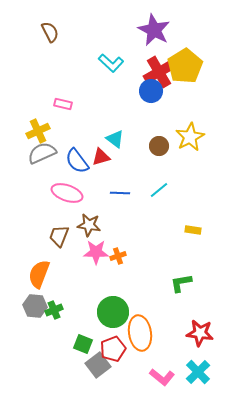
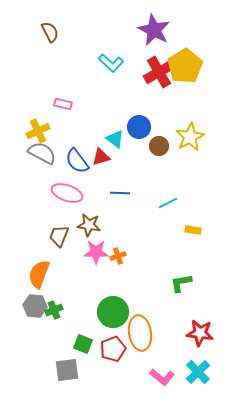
blue circle: moved 12 px left, 36 px down
gray semicircle: rotated 52 degrees clockwise
cyan line: moved 9 px right, 13 px down; rotated 12 degrees clockwise
gray square: moved 31 px left, 5 px down; rotated 30 degrees clockwise
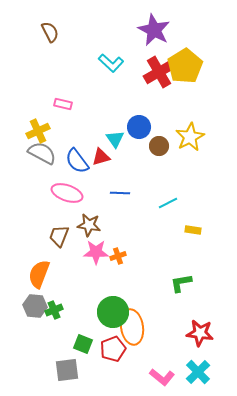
cyan triangle: rotated 18 degrees clockwise
orange ellipse: moved 8 px left, 6 px up
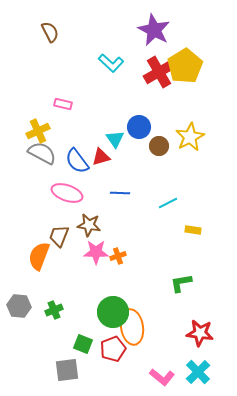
orange semicircle: moved 18 px up
gray hexagon: moved 16 px left
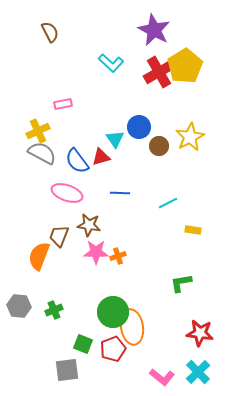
pink rectangle: rotated 24 degrees counterclockwise
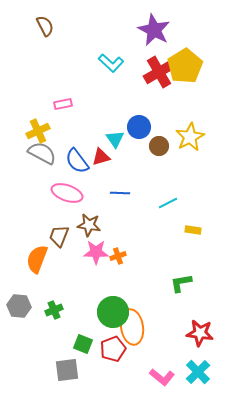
brown semicircle: moved 5 px left, 6 px up
orange semicircle: moved 2 px left, 3 px down
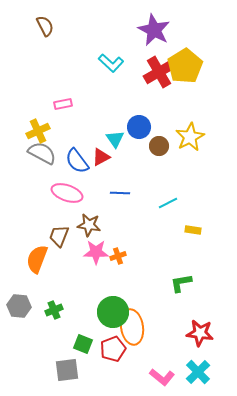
red triangle: rotated 12 degrees counterclockwise
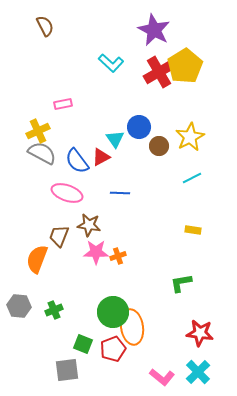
cyan line: moved 24 px right, 25 px up
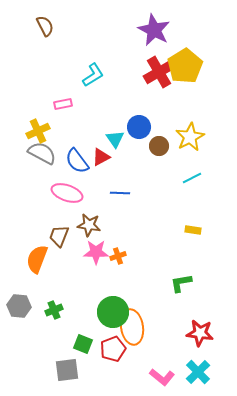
cyan L-shape: moved 18 px left, 12 px down; rotated 75 degrees counterclockwise
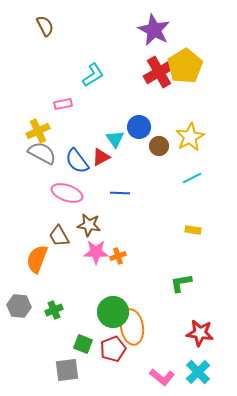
brown trapezoid: rotated 50 degrees counterclockwise
